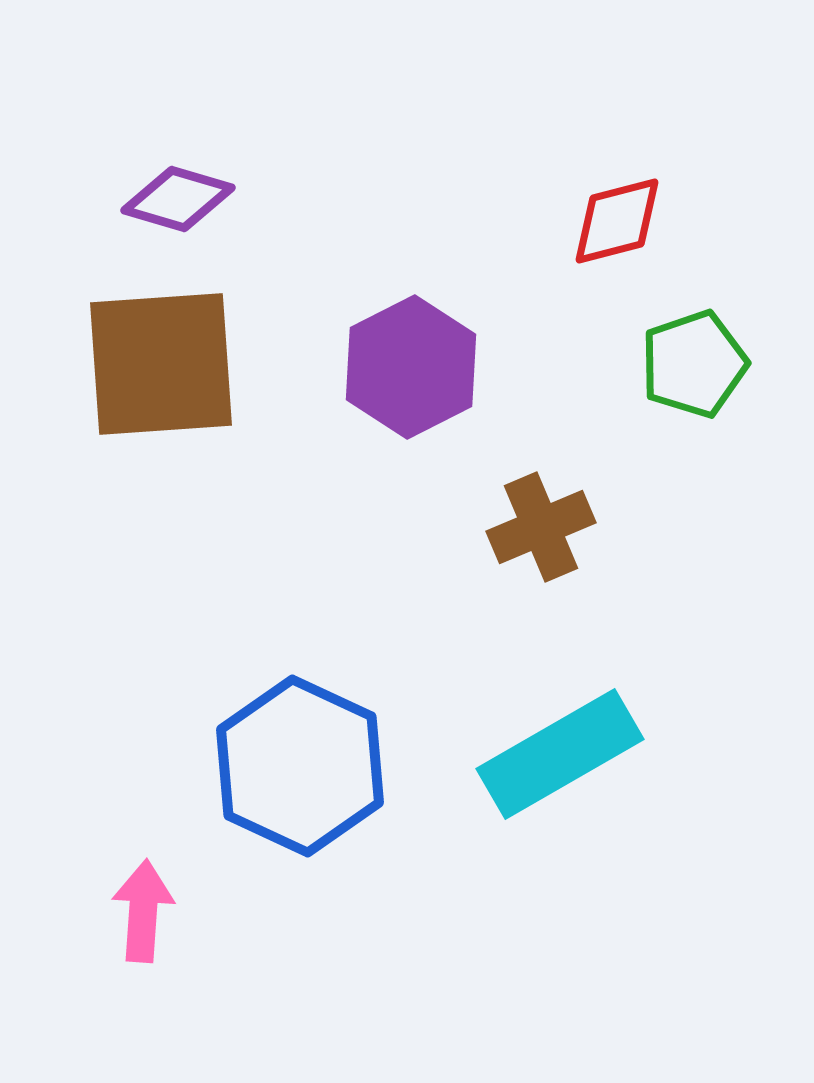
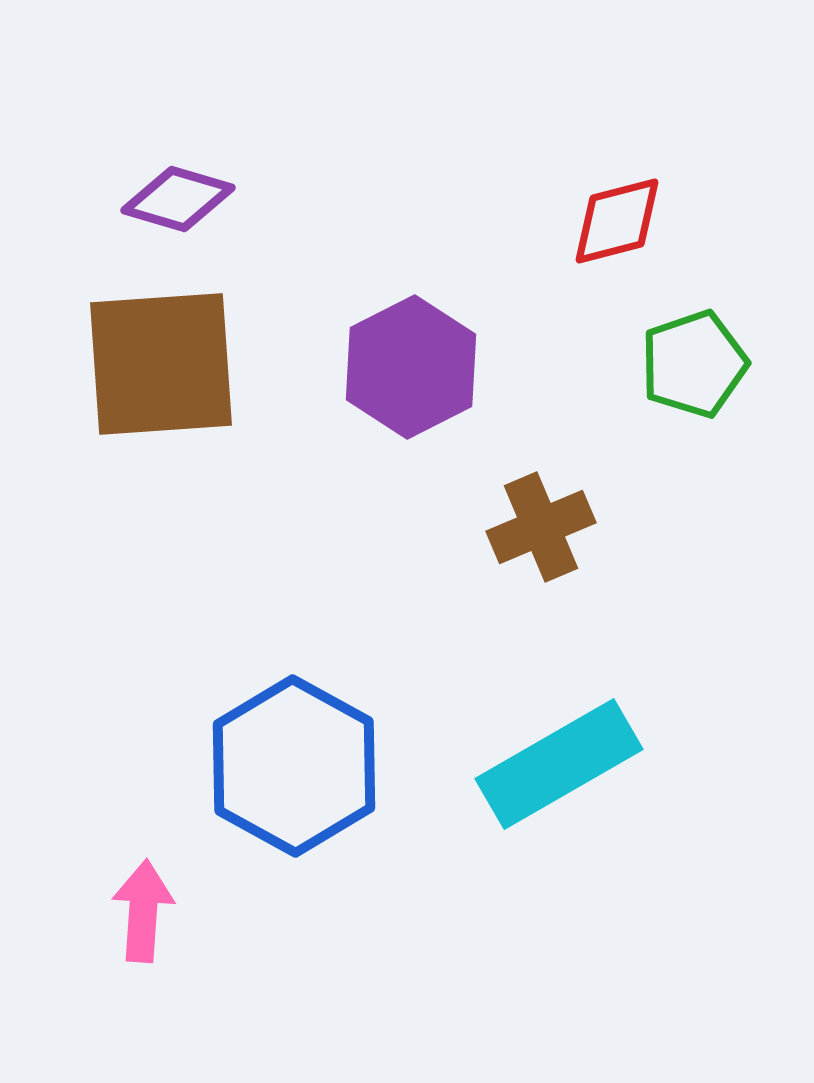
cyan rectangle: moved 1 px left, 10 px down
blue hexagon: moved 6 px left; rotated 4 degrees clockwise
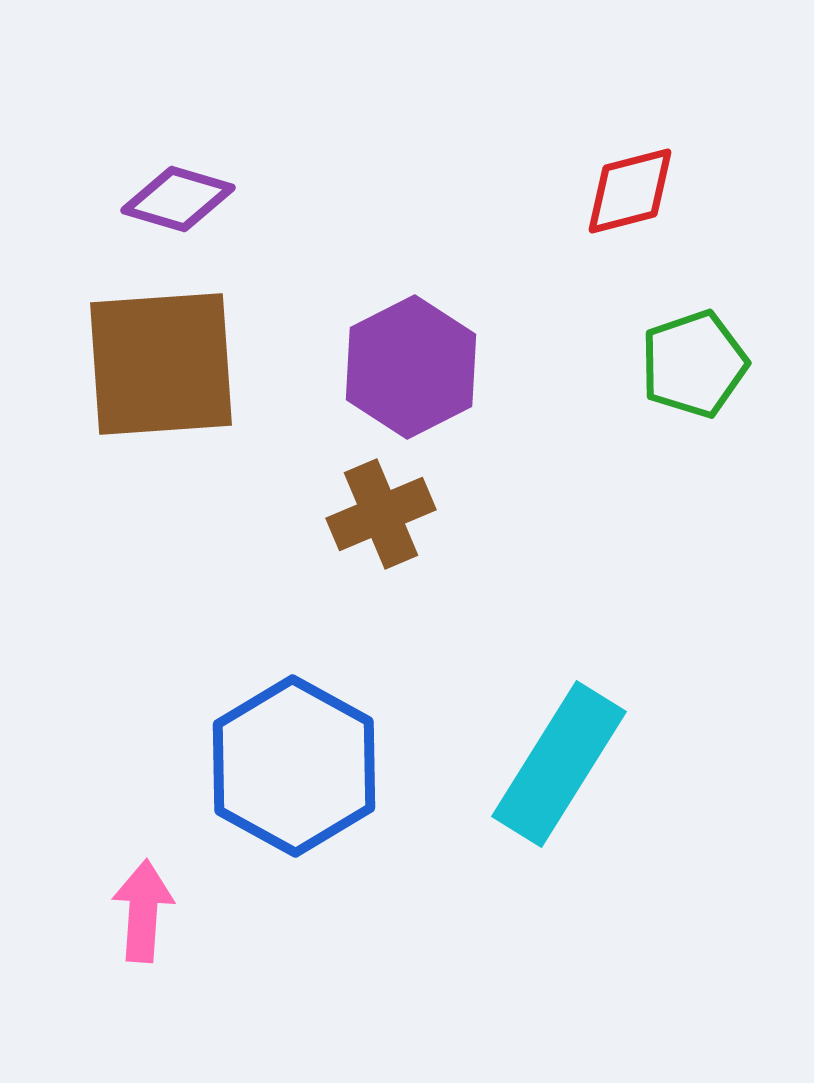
red diamond: moved 13 px right, 30 px up
brown cross: moved 160 px left, 13 px up
cyan rectangle: rotated 28 degrees counterclockwise
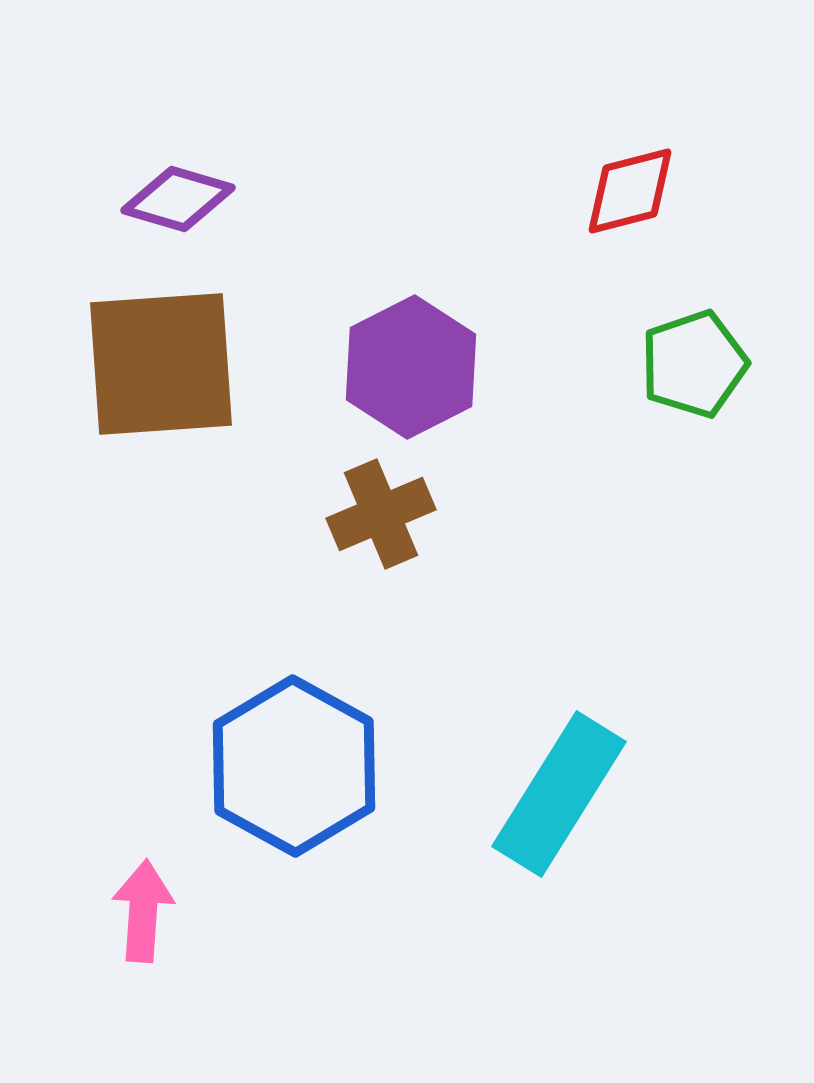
cyan rectangle: moved 30 px down
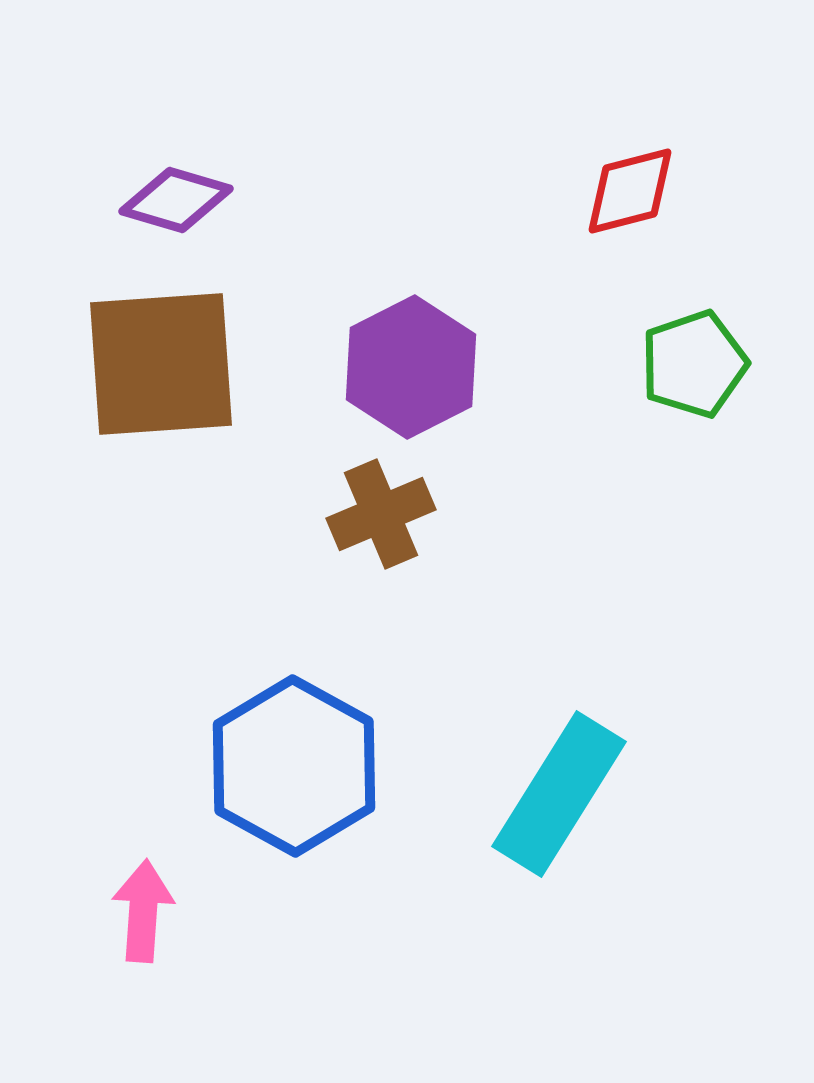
purple diamond: moved 2 px left, 1 px down
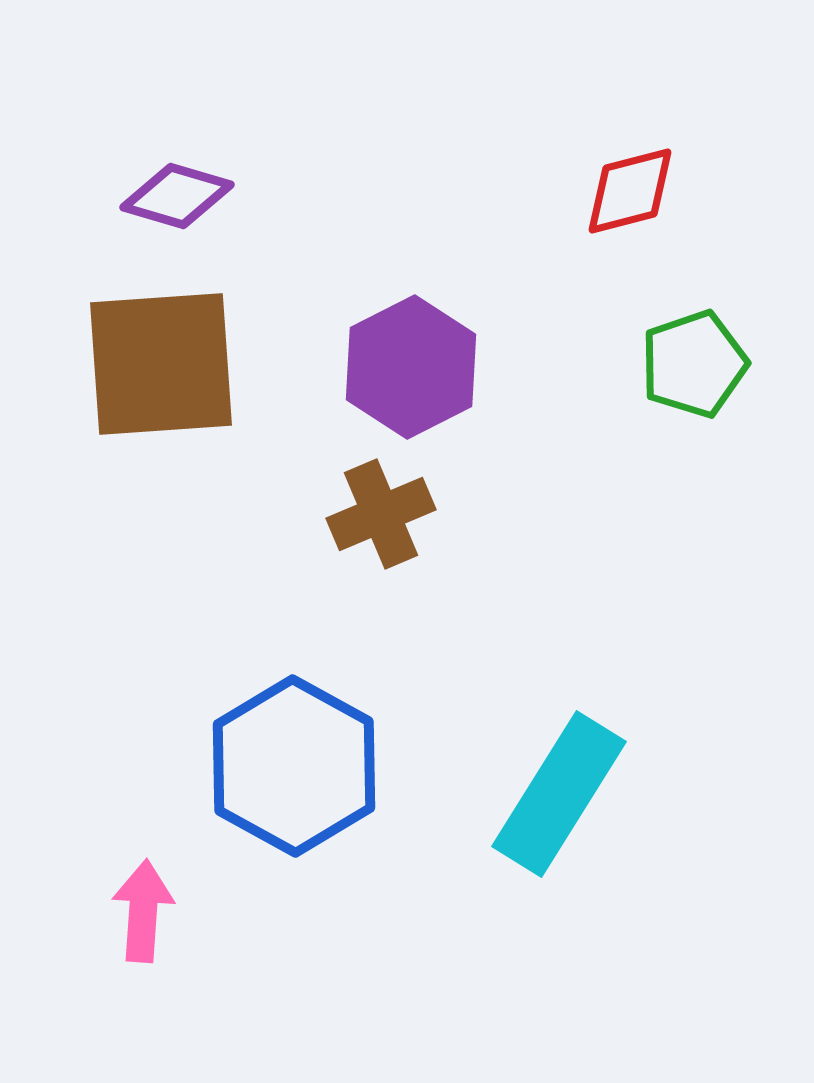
purple diamond: moved 1 px right, 4 px up
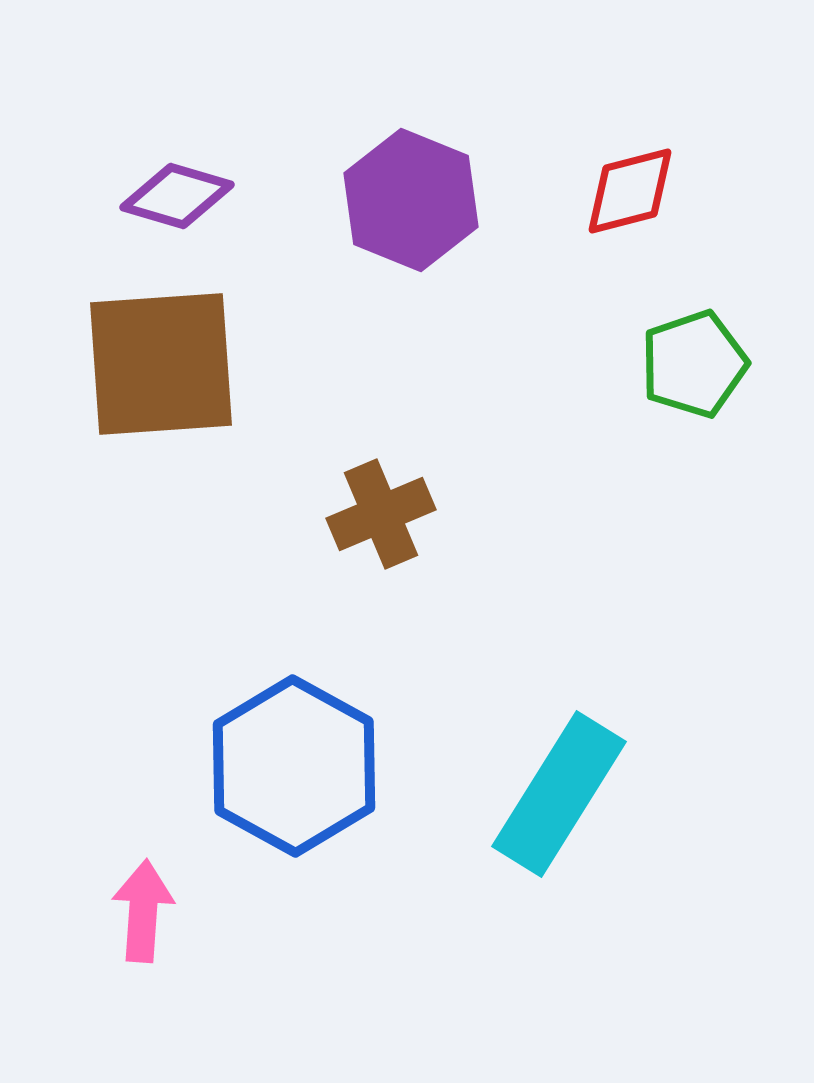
purple hexagon: moved 167 px up; rotated 11 degrees counterclockwise
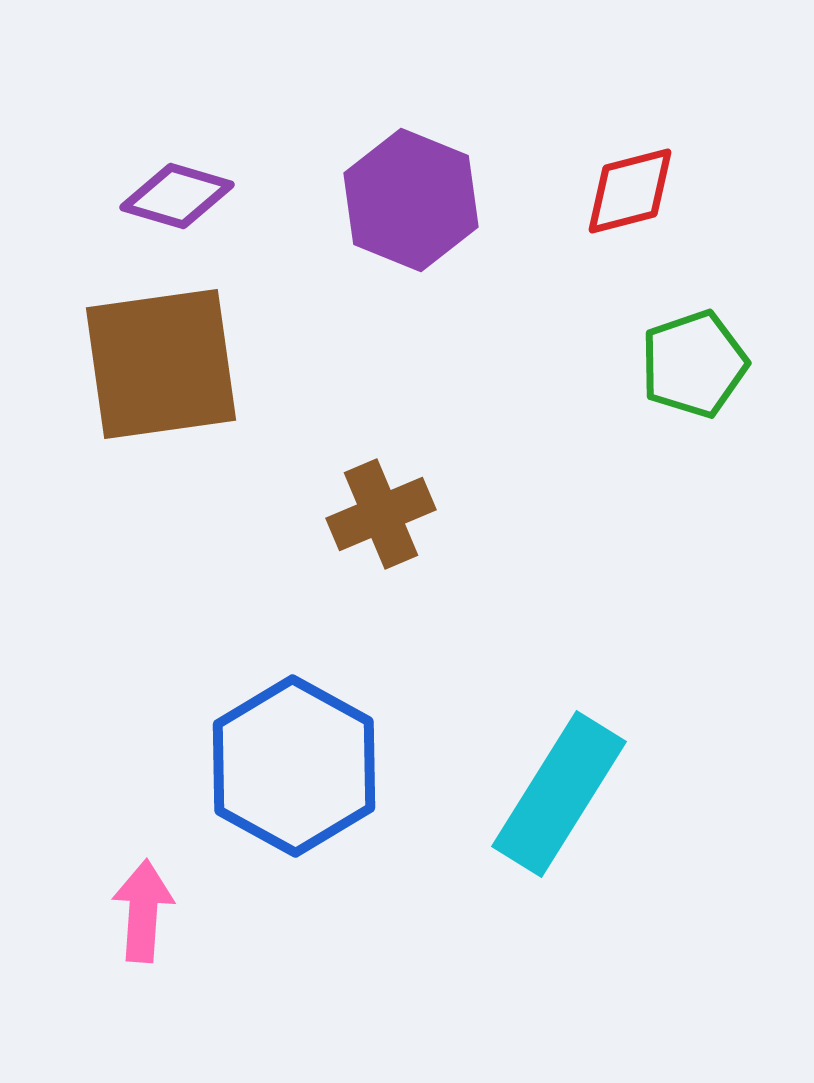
brown square: rotated 4 degrees counterclockwise
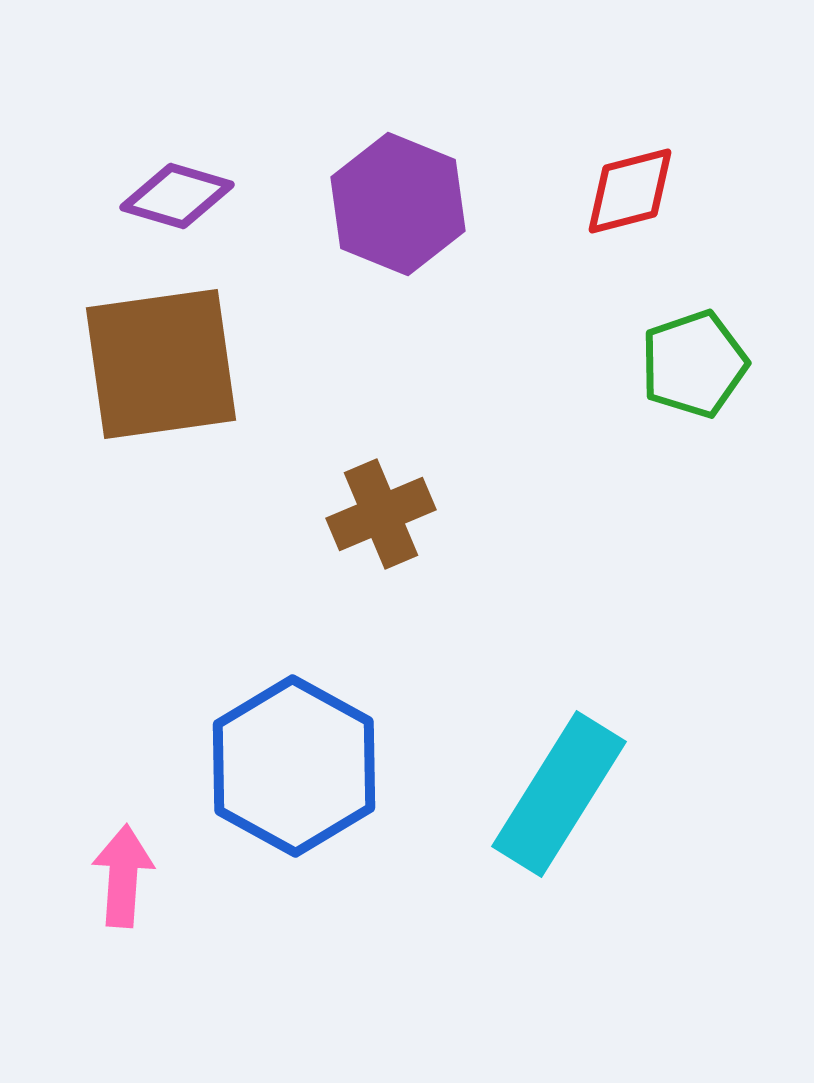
purple hexagon: moved 13 px left, 4 px down
pink arrow: moved 20 px left, 35 px up
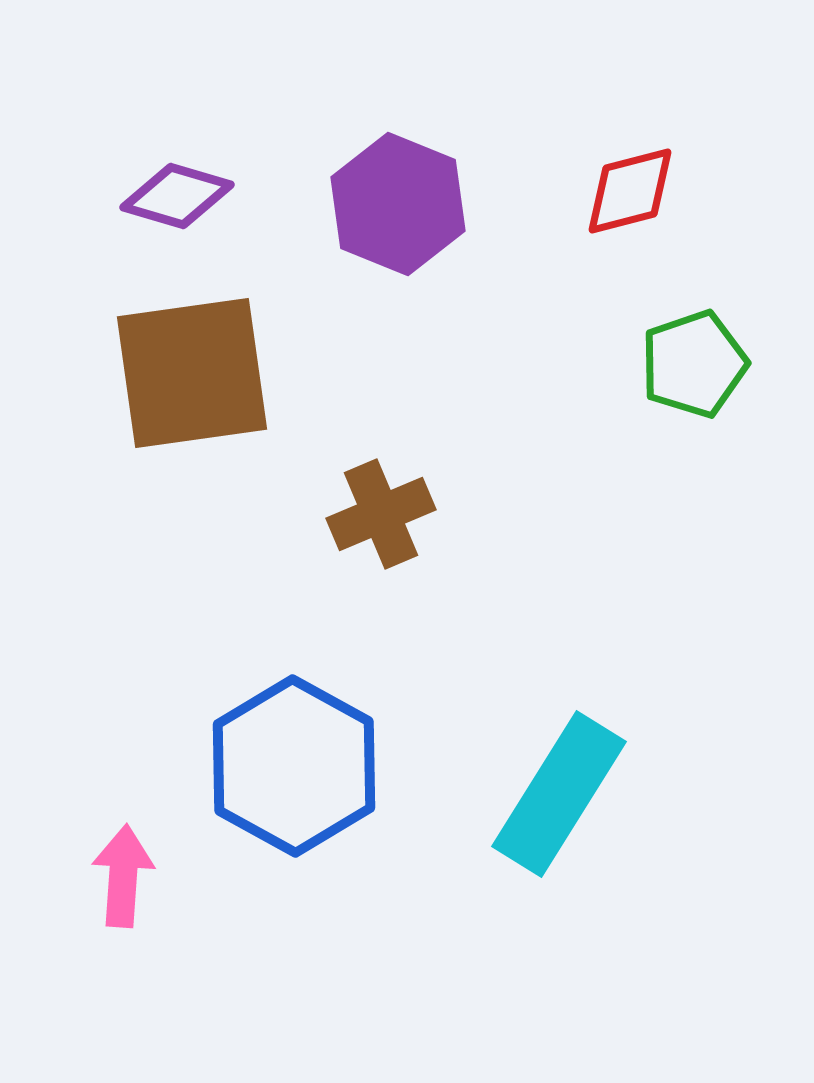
brown square: moved 31 px right, 9 px down
